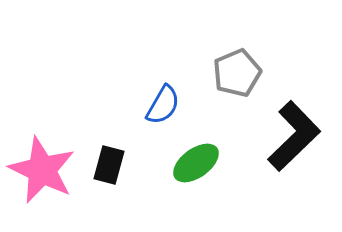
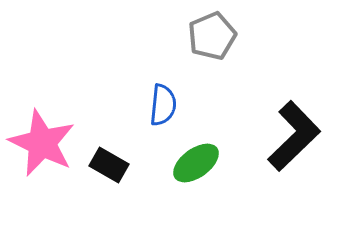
gray pentagon: moved 25 px left, 37 px up
blue semicircle: rotated 24 degrees counterclockwise
black rectangle: rotated 75 degrees counterclockwise
pink star: moved 27 px up
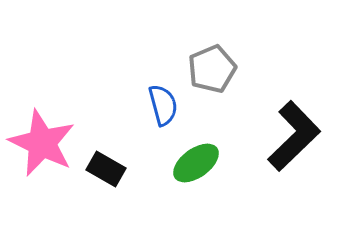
gray pentagon: moved 33 px down
blue semicircle: rotated 21 degrees counterclockwise
black rectangle: moved 3 px left, 4 px down
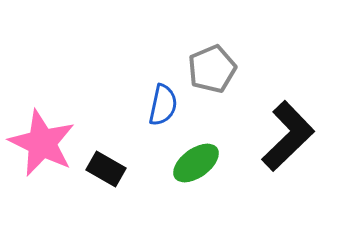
blue semicircle: rotated 27 degrees clockwise
black L-shape: moved 6 px left
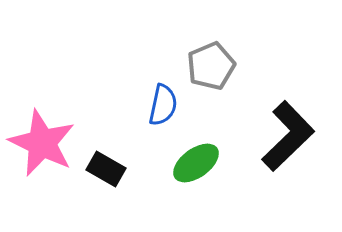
gray pentagon: moved 1 px left, 3 px up
